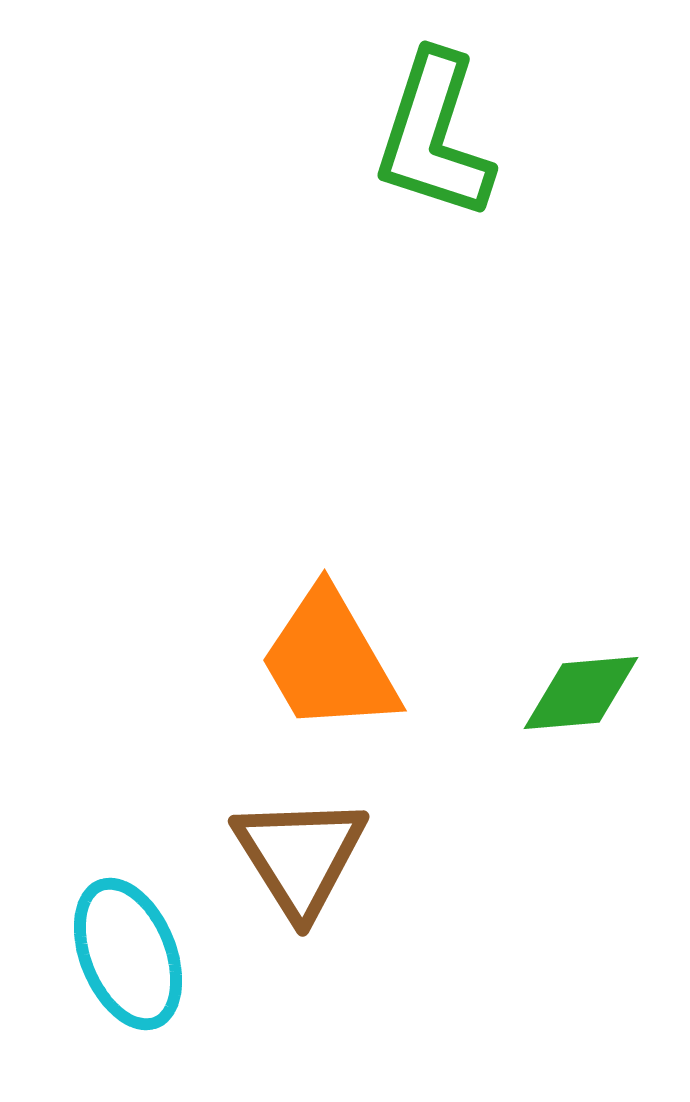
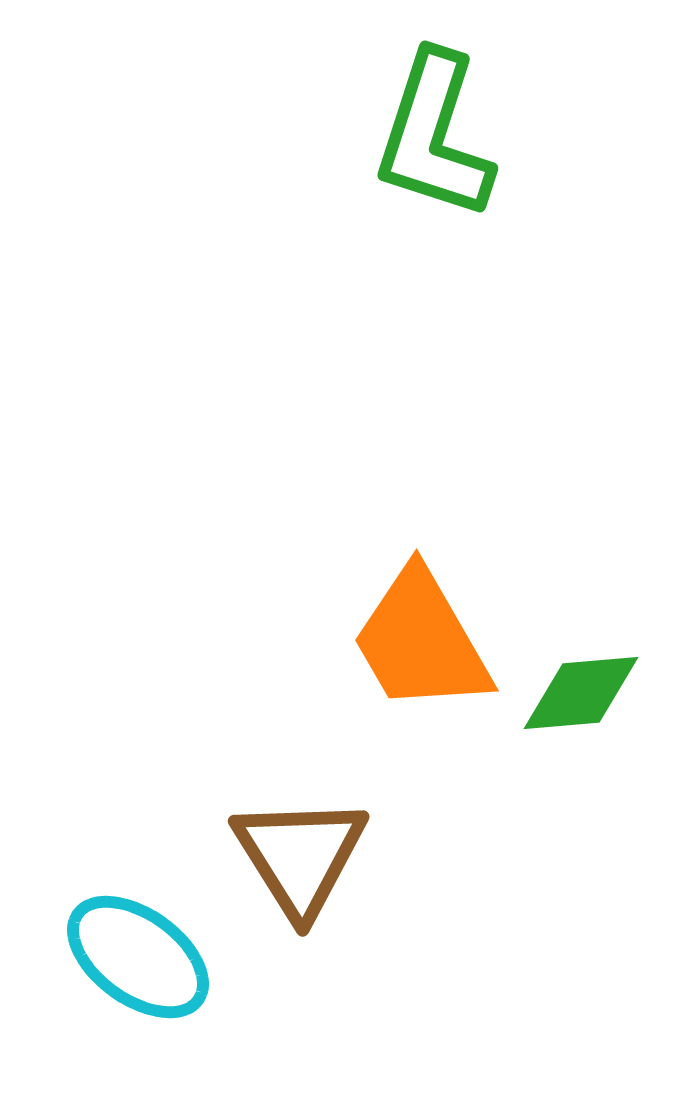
orange trapezoid: moved 92 px right, 20 px up
cyan ellipse: moved 10 px right, 3 px down; rotated 32 degrees counterclockwise
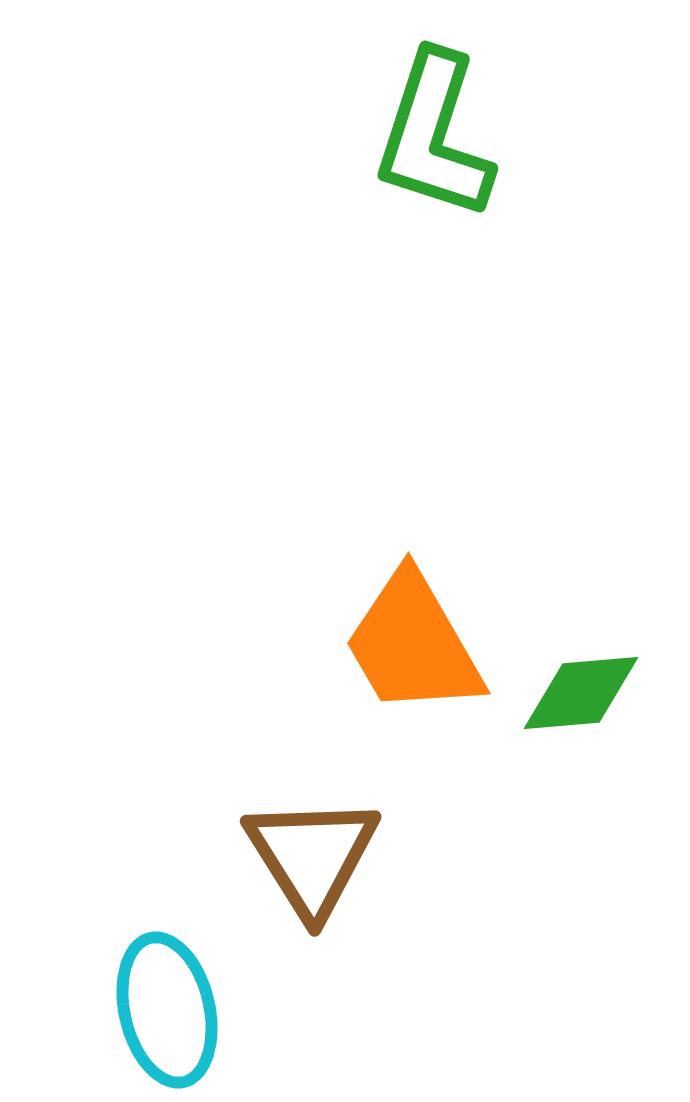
orange trapezoid: moved 8 px left, 3 px down
brown triangle: moved 12 px right
cyan ellipse: moved 29 px right, 53 px down; rotated 41 degrees clockwise
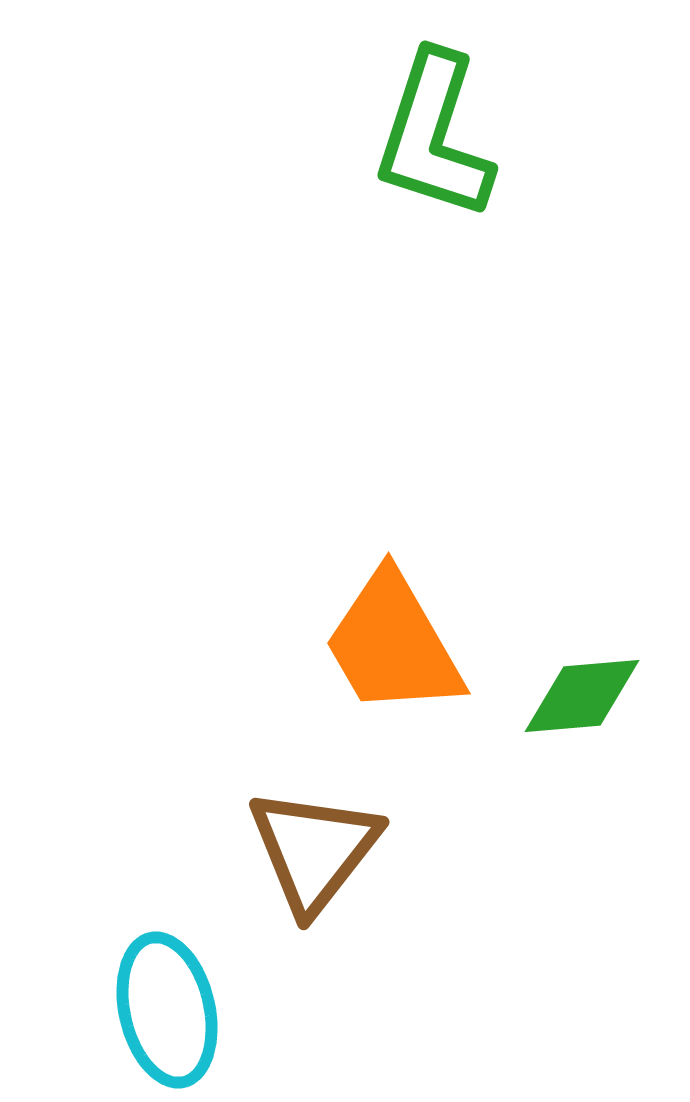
orange trapezoid: moved 20 px left
green diamond: moved 1 px right, 3 px down
brown triangle: moved 2 px right, 6 px up; rotated 10 degrees clockwise
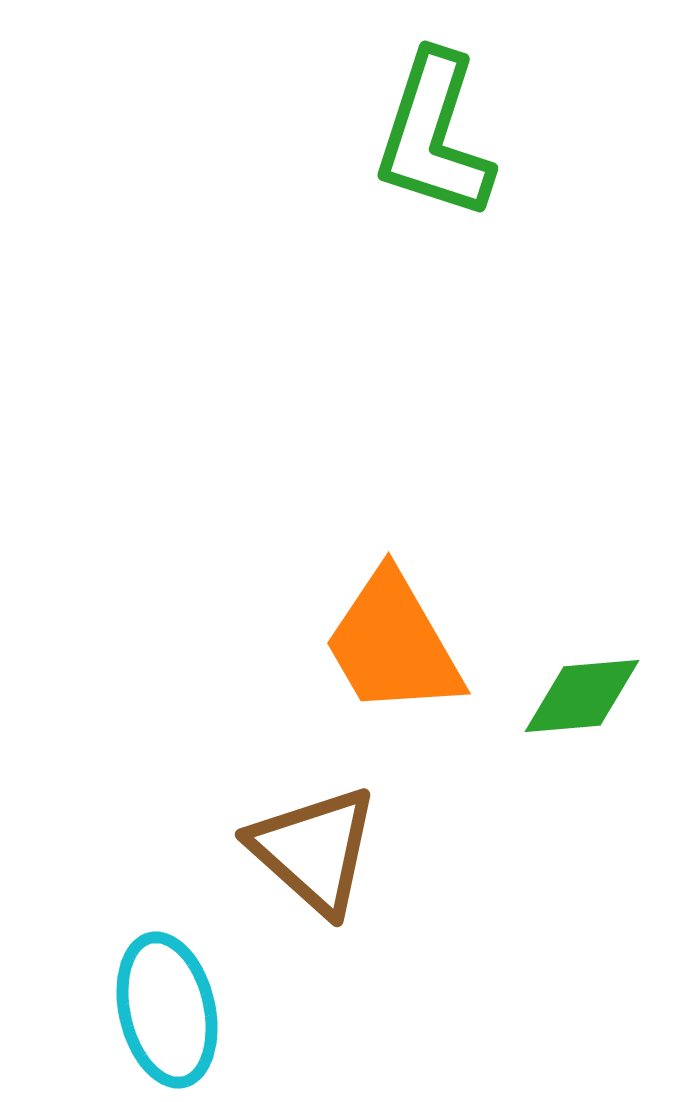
brown triangle: rotated 26 degrees counterclockwise
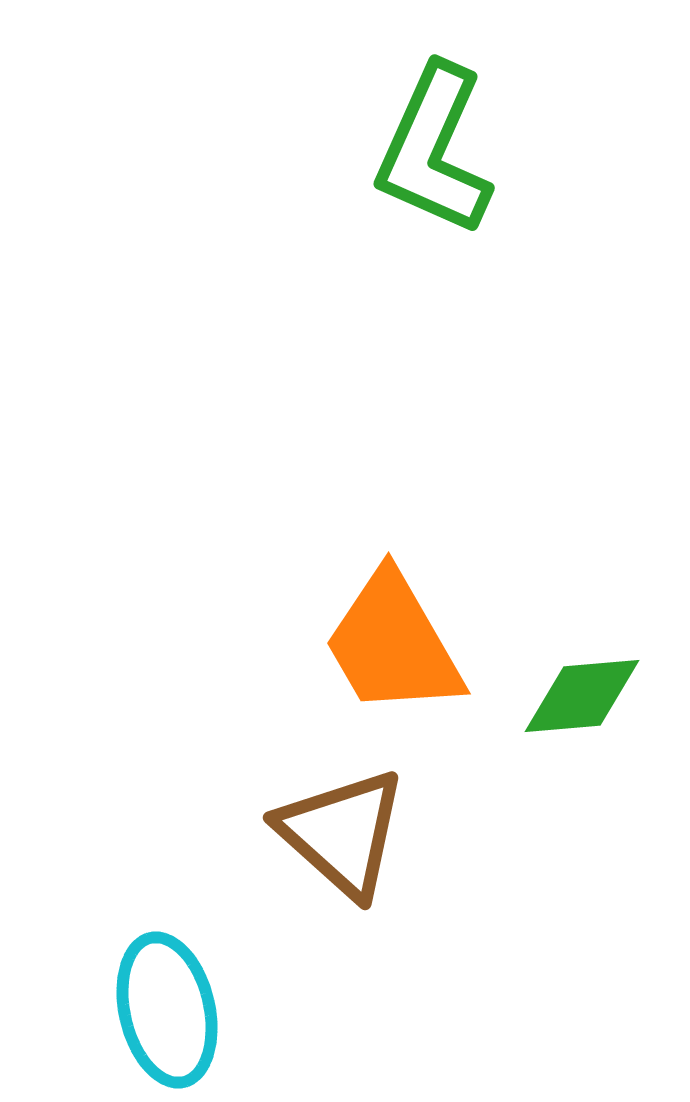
green L-shape: moved 14 px down; rotated 6 degrees clockwise
brown triangle: moved 28 px right, 17 px up
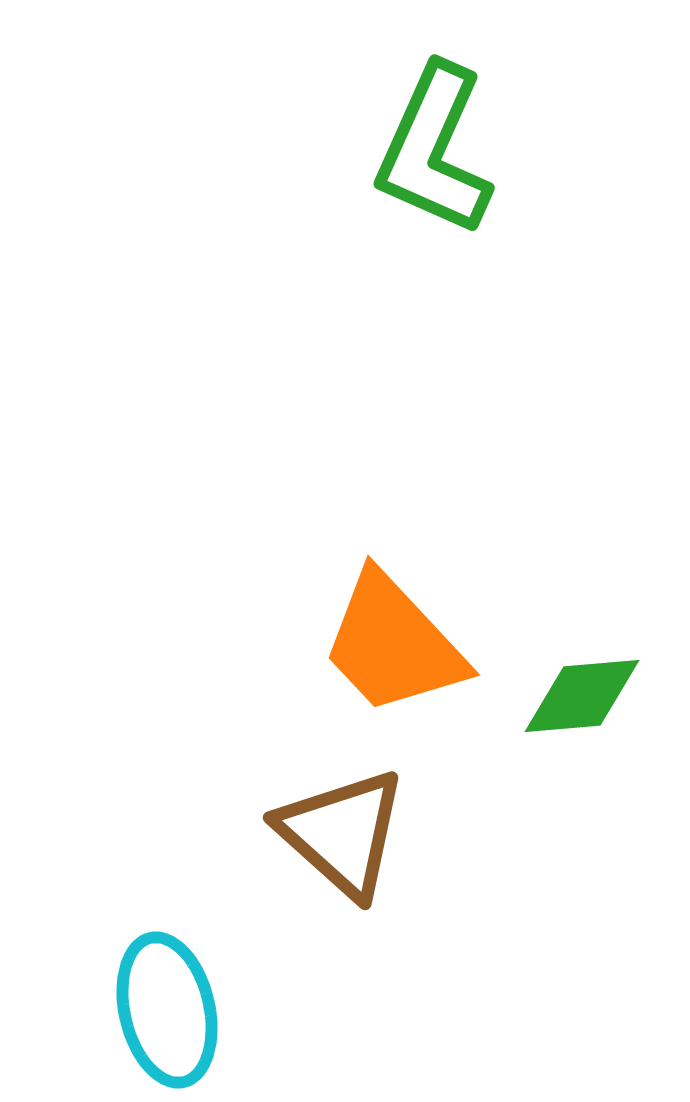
orange trapezoid: rotated 13 degrees counterclockwise
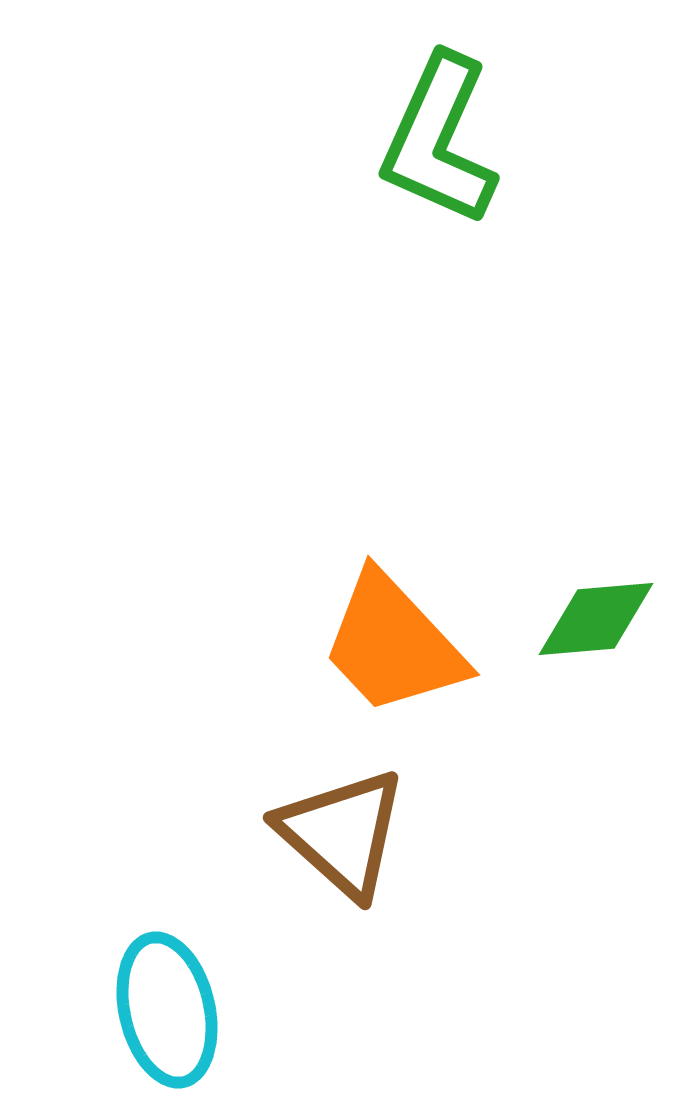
green L-shape: moved 5 px right, 10 px up
green diamond: moved 14 px right, 77 px up
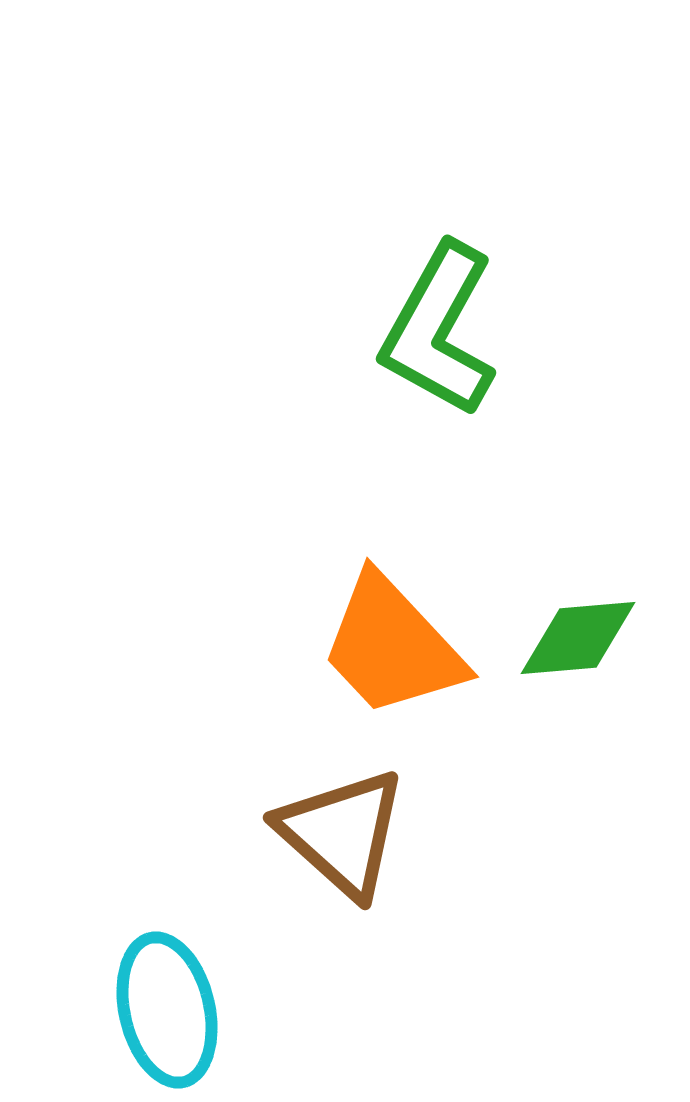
green L-shape: moved 190 px down; rotated 5 degrees clockwise
green diamond: moved 18 px left, 19 px down
orange trapezoid: moved 1 px left, 2 px down
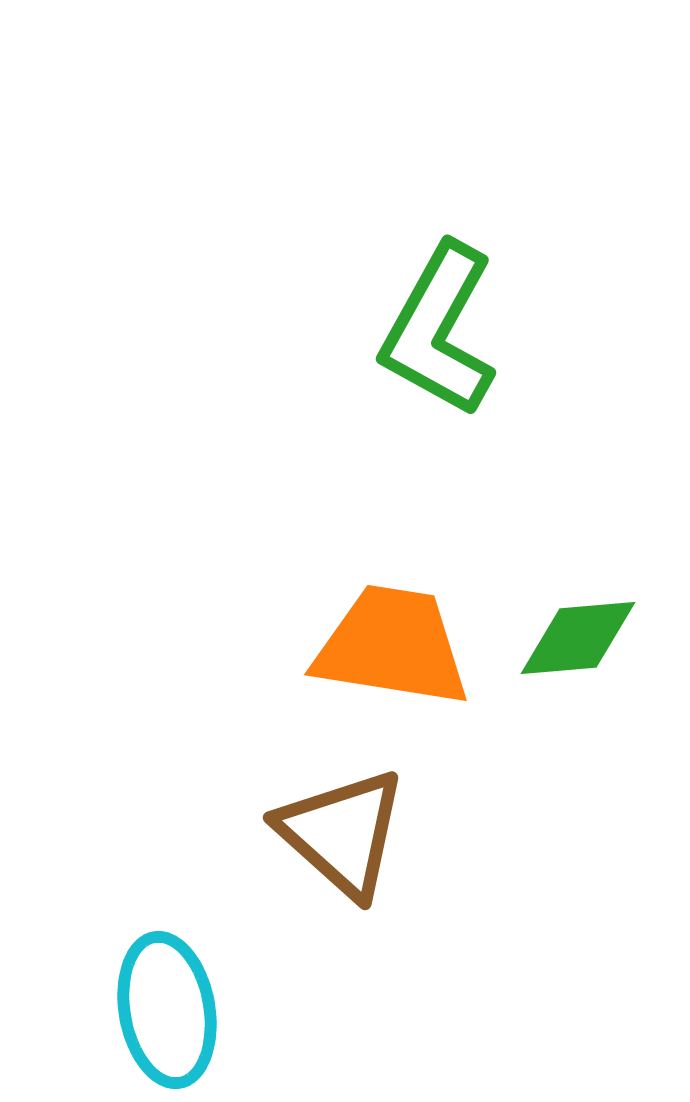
orange trapezoid: rotated 142 degrees clockwise
cyan ellipse: rotated 3 degrees clockwise
